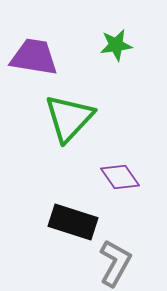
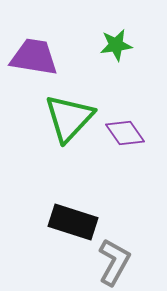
purple diamond: moved 5 px right, 44 px up
gray L-shape: moved 1 px left, 1 px up
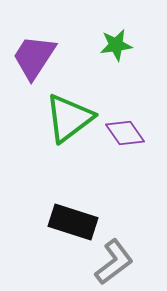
purple trapezoid: rotated 66 degrees counterclockwise
green triangle: rotated 10 degrees clockwise
gray L-shape: rotated 24 degrees clockwise
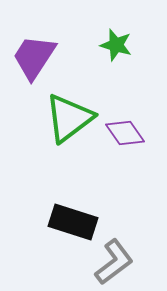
green star: rotated 24 degrees clockwise
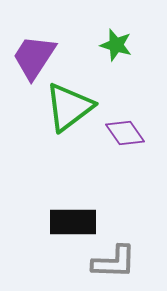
green triangle: moved 11 px up
black rectangle: rotated 18 degrees counterclockwise
gray L-shape: rotated 39 degrees clockwise
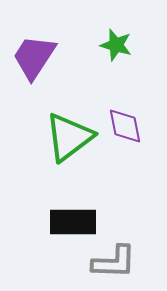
green triangle: moved 30 px down
purple diamond: moved 7 px up; rotated 24 degrees clockwise
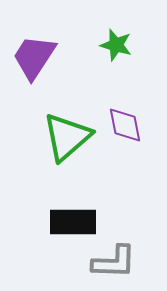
purple diamond: moved 1 px up
green triangle: moved 2 px left; rotated 4 degrees counterclockwise
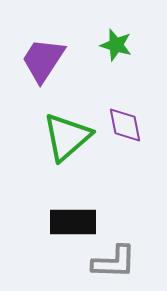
purple trapezoid: moved 9 px right, 3 px down
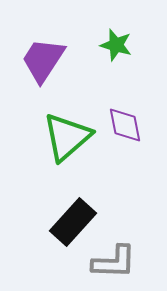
black rectangle: rotated 48 degrees counterclockwise
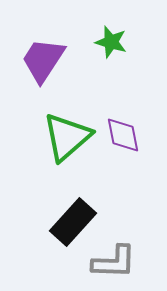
green star: moved 5 px left, 3 px up
purple diamond: moved 2 px left, 10 px down
